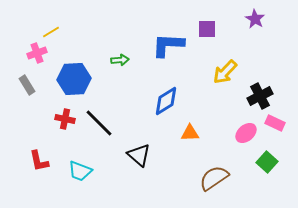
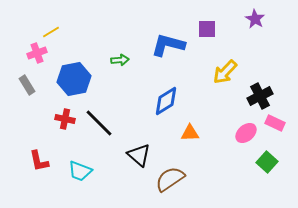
blue L-shape: rotated 12 degrees clockwise
blue hexagon: rotated 8 degrees counterclockwise
brown semicircle: moved 44 px left, 1 px down
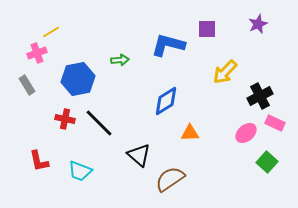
purple star: moved 3 px right, 5 px down; rotated 18 degrees clockwise
blue hexagon: moved 4 px right
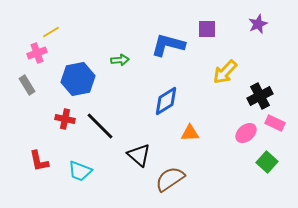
black line: moved 1 px right, 3 px down
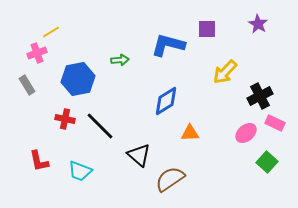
purple star: rotated 18 degrees counterclockwise
